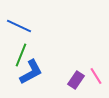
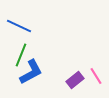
purple rectangle: moved 1 px left; rotated 18 degrees clockwise
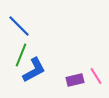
blue line: rotated 20 degrees clockwise
blue L-shape: moved 3 px right, 2 px up
purple rectangle: rotated 24 degrees clockwise
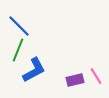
green line: moved 3 px left, 5 px up
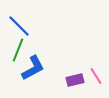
blue L-shape: moved 1 px left, 2 px up
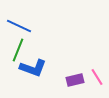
blue line: rotated 20 degrees counterclockwise
blue L-shape: rotated 48 degrees clockwise
pink line: moved 1 px right, 1 px down
